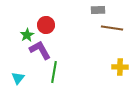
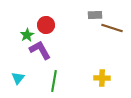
gray rectangle: moved 3 px left, 5 px down
brown line: rotated 10 degrees clockwise
yellow cross: moved 18 px left, 11 px down
green line: moved 9 px down
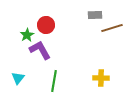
brown line: rotated 35 degrees counterclockwise
yellow cross: moved 1 px left
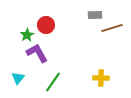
purple L-shape: moved 3 px left, 3 px down
green line: moved 1 px left, 1 px down; rotated 25 degrees clockwise
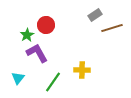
gray rectangle: rotated 32 degrees counterclockwise
yellow cross: moved 19 px left, 8 px up
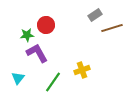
green star: rotated 24 degrees clockwise
yellow cross: rotated 21 degrees counterclockwise
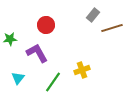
gray rectangle: moved 2 px left; rotated 16 degrees counterclockwise
green star: moved 17 px left, 4 px down
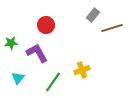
green star: moved 1 px right, 4 px down
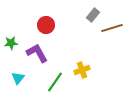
green line: moved 2 px right
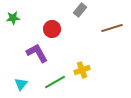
gray rectangle: moved 13 px left, 5 px up
red circle: moved 6 px right, 4 px down
green star: moved 2 px right, 25 px up
cyan triangle: moved 3 px right, 6 px down
green line: rotated 25 degrees clockwise
